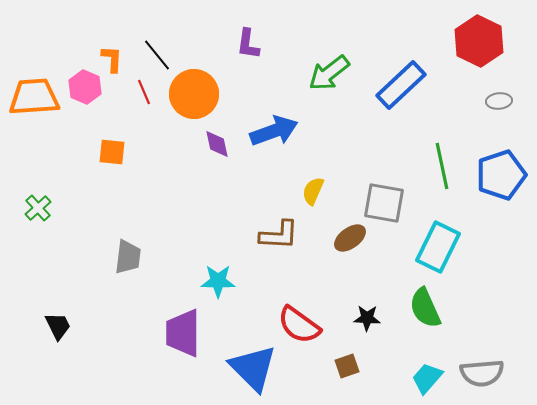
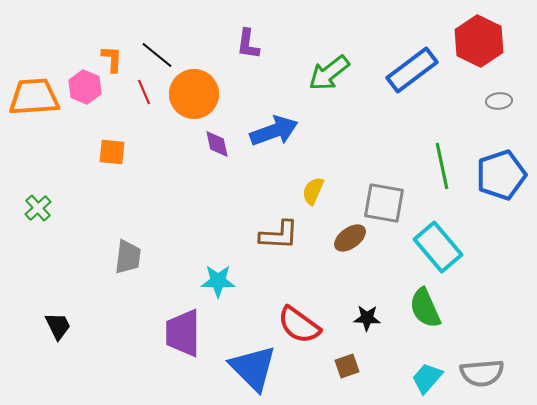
black line: rotated 12 degrees counterclockwise
blue rectangle: moved 11 px right, 15 px up; rotated 6 degrees clockwise
cyan rectangle: rotated 66 degrees counterclockwise
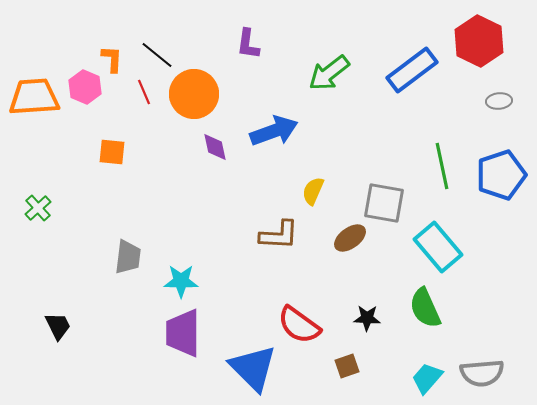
purple diamond: moved 2 px left, 3 px down
cyan star: moved 37 px left
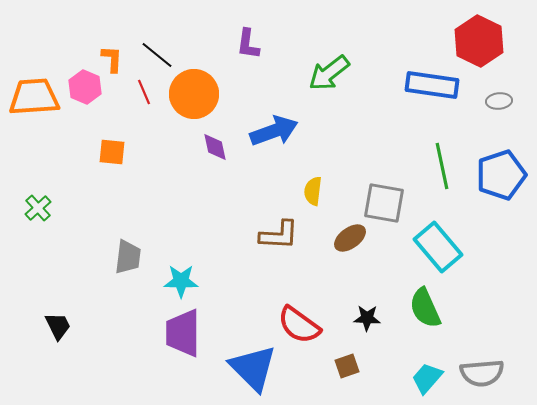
blue rectangle: moved 20 px right, 15 px down; rotated 45 degrees clockwise
yellow semicircle: rotated 16 degrees counterclockwise
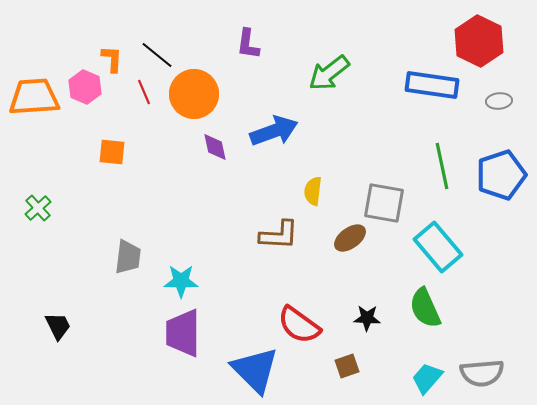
blue triangle: moved 2 px right, 2 px down
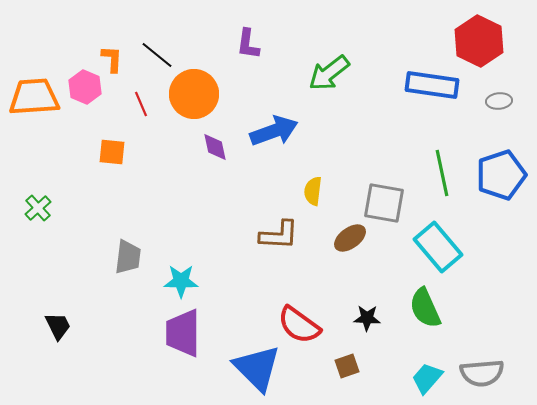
red line: moved 3 px left, 12 px down
green line: moved 7 px down
blue triangle: moved 2 px right, 2 px up
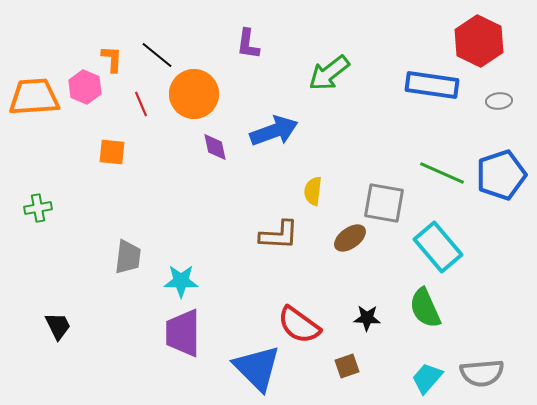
green line: rotated 54 degrees counterclockwise
green cross: rotated 32 degrees clockwise
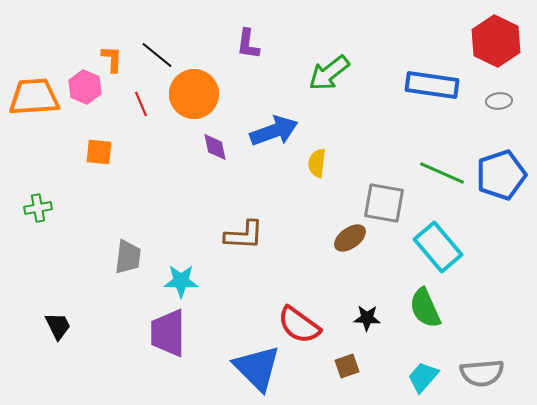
red hexagon: moved 17 px right
orange square: moved 13 px left
yellow semicircle: moved 4 px right, 28 px up
brown L-shape: moved 35 px left
purple trapezoid: moved 15 px left
cyan trapezoid: moved 4 px left, 1 px up
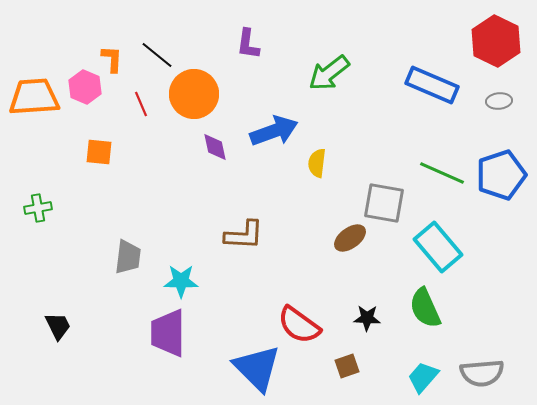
blue rectangle: rotated 15 degrees clockwise
